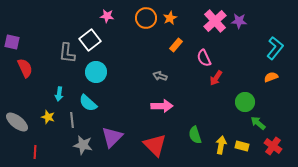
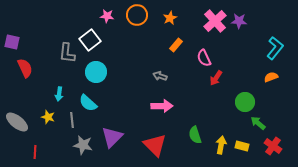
orange circle: moved 9 px left, 3 px up
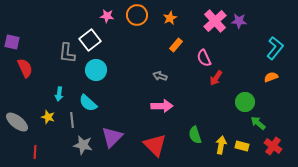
cyan circle: moved 2 px up
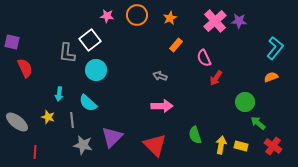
yellow rectangle: moved 1 px left
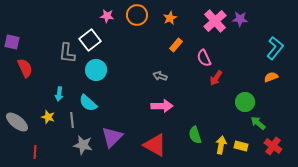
purple star: moved 1 px right, 2 px up
red triangle: rotated 15 degrees counterclockwise
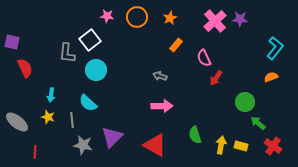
orange circle: moved 2 px down
cyan arrow: moved 8 px left, 1 px down
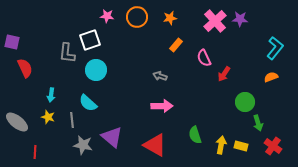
orange star: rotated 16 degrees clockwise
white square: rotated 20 degrees clockwise
red arrow: moved 8 px right, 4 px up
green arrow: rotated 147 degrees counterclockwise
purple triangle: rotated 35 degrees counterclockwise
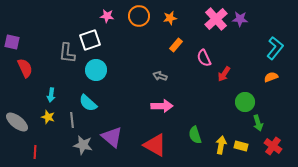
orange circle: moved 2 px right, 1 px up
pink cross: moved 1 px right, 2 px up
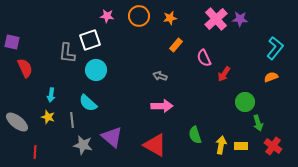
yellow rectangle: rotated 16 degrees counterclockwise
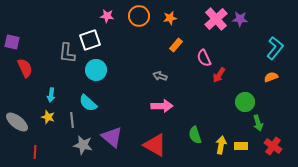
red arrow: moved 5 px left, 1 px down
